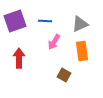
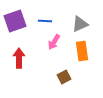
brown square: moved 2 px down; rotated 32 degrees clockwise
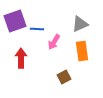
blue line: moved 8 px left, 8 px down
red arrow: moved 2 px right
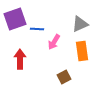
purple square: moved 2 px up
red arrow: moved 1 px left, 1 px down
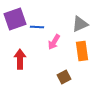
blue line: moved 2 px up
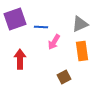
blue line: moved 4 px right
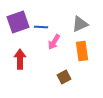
purple square: moved 3 px right, 3 px down
